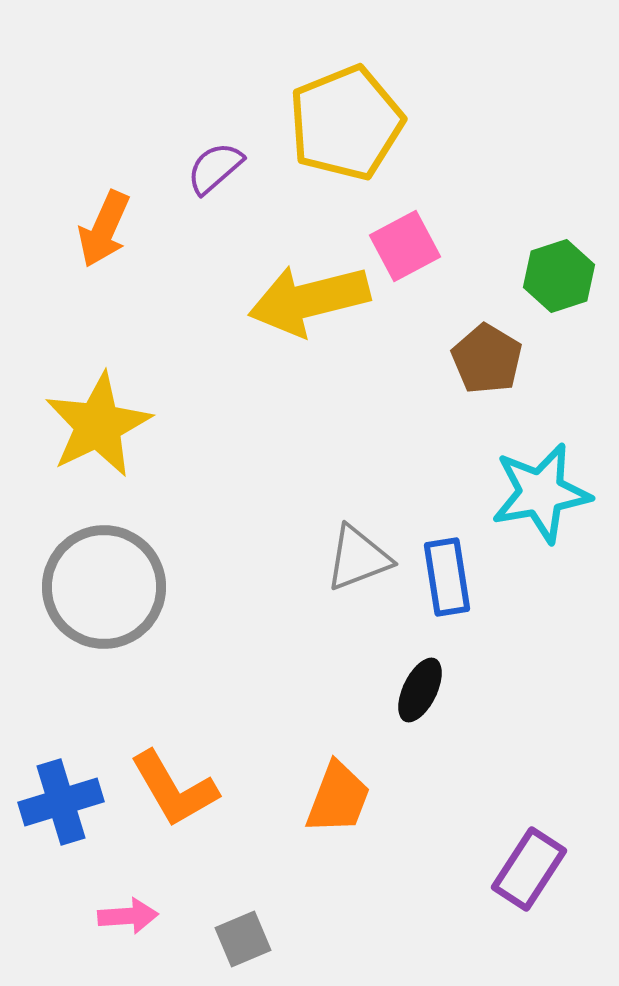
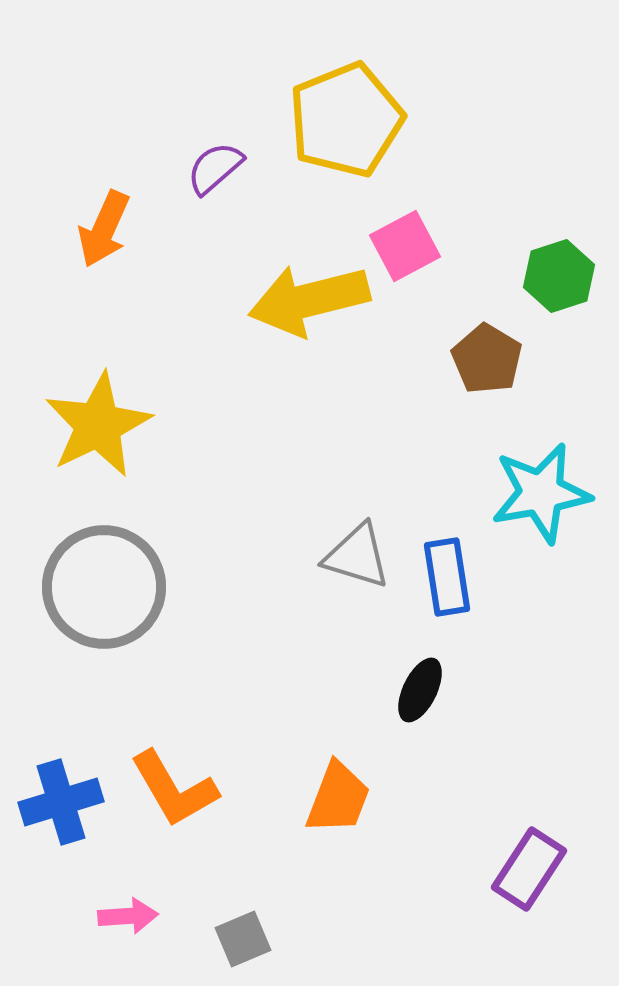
yellow pentagon: moved 3 px up
gray triangle: moved 1 px left, 2 px up; rotated 38 degrees clockwise
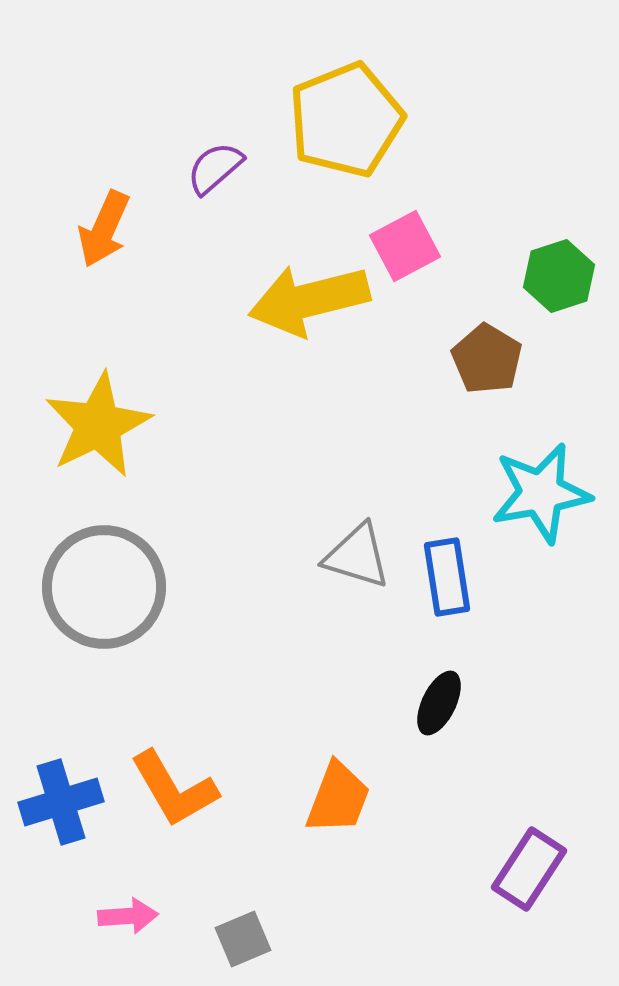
black ellipse: moved 19 px right, 13 px down
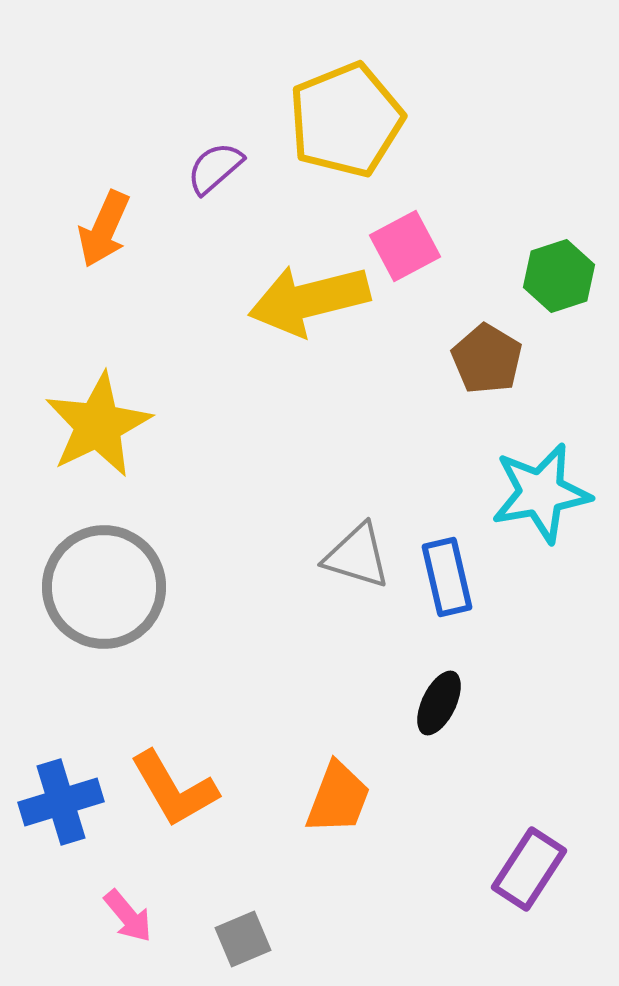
blue rectangle: rotated 4 degrees counterclockwise
pink arrow: rotated 54 degrees clockwise
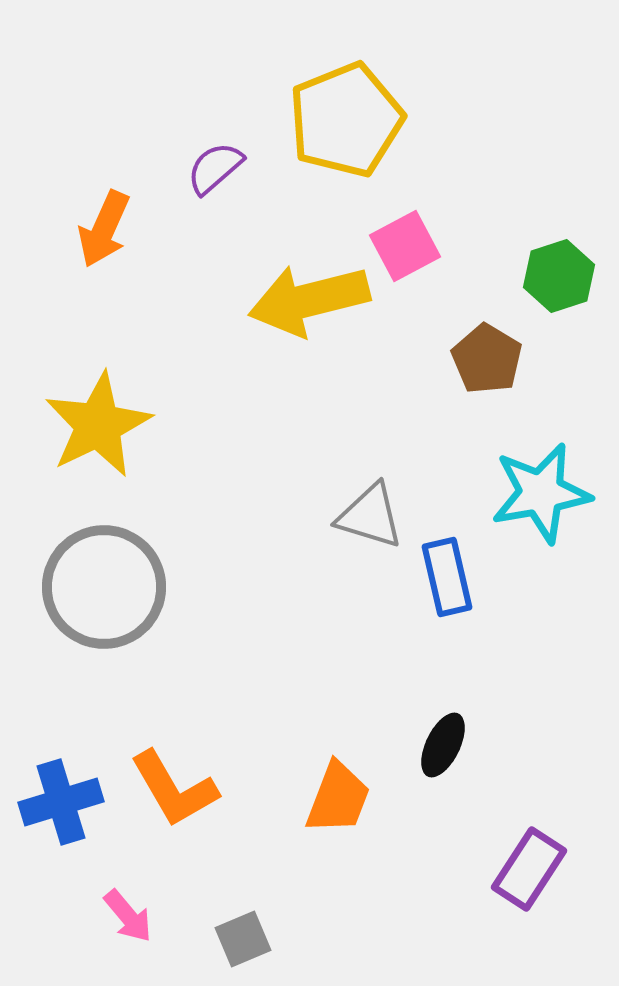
gray triangle: moved 13 px right, 40 px up
black ellipse: moved 4 px right, 42 px down
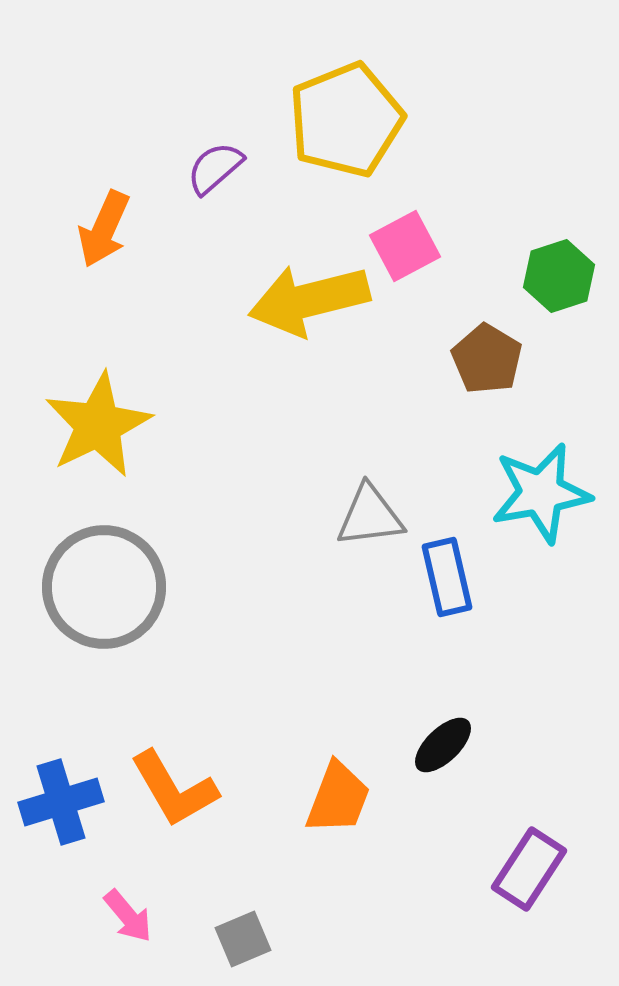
gray triangle: rotated 24 degrees counterclockwise
black ellipse: rotated 20 degrees clockwise
